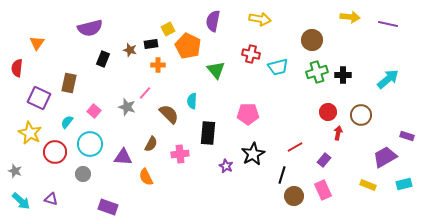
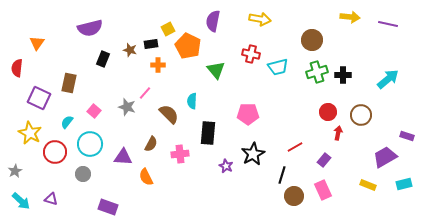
gray star at (15, 171): rotated 24 degrees clockwise
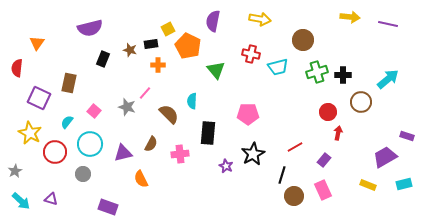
brown circle at (312, 40): moved 9 px left
brown circle at (361, 115): moved 13 px up
purple triangle at (123, 157): moved 4 px up; rotated 18 degrees counterclockwise
orange semicircle at (146, 177): moved 5 px left, 2 px down
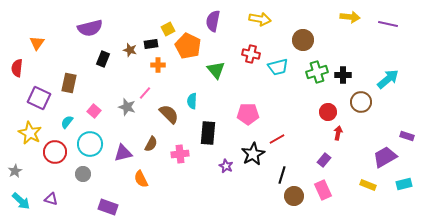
red line at (295, 147): moved 18 px left, 8 px up
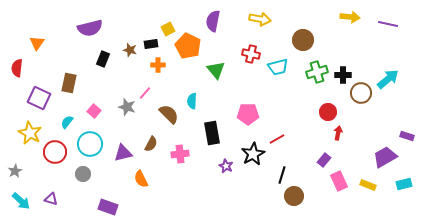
brown circle at (361, 102): moved 9 px up
black rectangle at (208, 133): moved 4 px right; rotated 15 degrees counterclockwise
pink rectangle at (323, 190): moved 16 px right, 9 px up
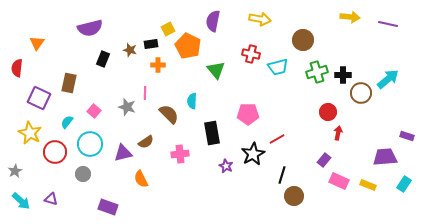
pink line at (145, 93): rotated 40 degrees counterclockwise
brown semicircle at (151, 144): moved 5 px left, 2 px up; rotated 28 degrees clockwise
purple trapezoid at (385, 157): rotated 25 degrees clockwise
pink rectangle at (339, 181): rotated 42 degrees counterclockwise
cyan rectangle at (404, 184): rotated 42 degrees counterclockwise
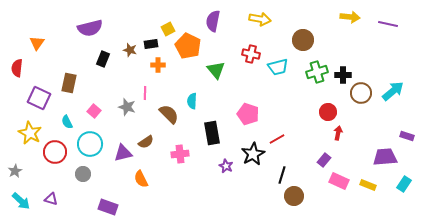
cyan arrow at (388, 79): moved 5 px right, 12 px down
pink pentagon at (248, 114): rotated 20 degrees clockwise
cyan semicircle at (67, 122): rotated 64 degrees counterclockwise
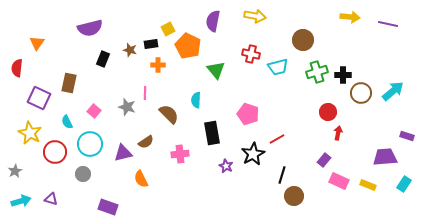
yellow arrow at (260, 19): moved 5 px left, 3 px up
cyan semicircle at (192, 101): moved 4 px right, 1 px up
cyan arrow at (21, 201): rotated 60 degrees counterclockwise
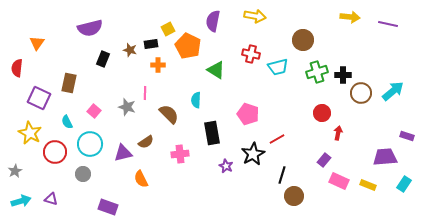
green triangle at (216, 70): rotated 18 degrees counterclockwise
red circle at (328, 112): moved 6 px left, 1 px down
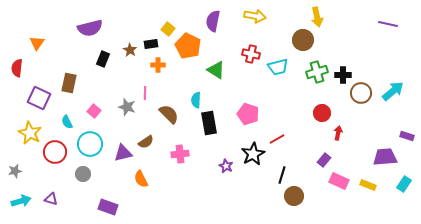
yellow arrow at (350, 17): moved 33 px left; rotated 72 degrees clockwise
yellow square at (168, 29): rotated 24 degrees counterclockwise
brown star at (130, 50): rotated 16 degrees clockwise
black rectangle at (212, 133): moved 3 px left, 10 px up
gray star at (15, 171): rotated 16 degrees clockwise
